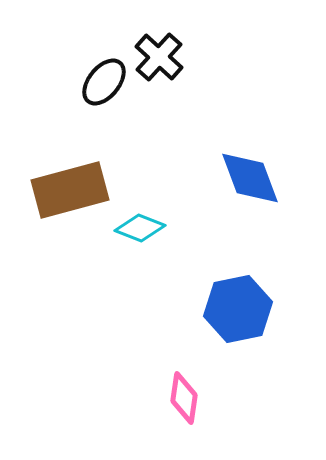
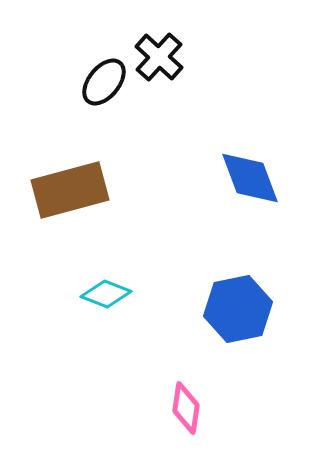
cyan diamond: moved 34 px left, 66 px down
pink diamond: moved 2 px right, 10 px down
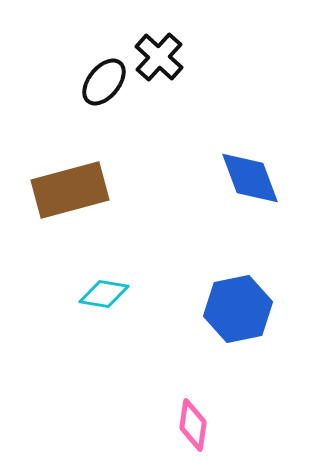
cyan diamond: moved 2 px left; rotated 12 degrees counterclockwise
pink diamond: moved 7 px right, 17 px down
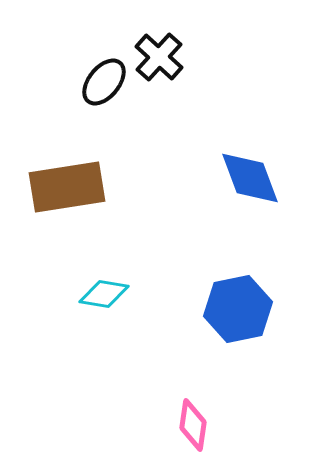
brown rectangle: moved 3 px left, 3 px up; rotated 6 degrees clockwise
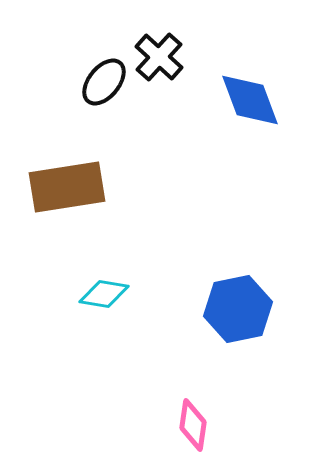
blue diamond: moved 78 px up
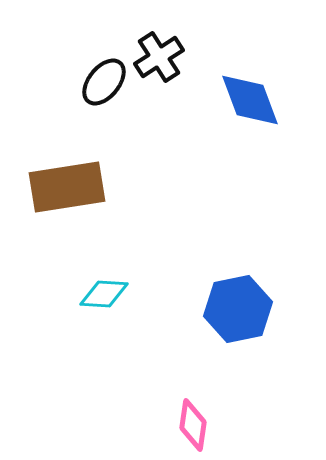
black cross: rotated 15 degrees clockwise
cyan diamond: rotated 6 degrees counterclockwise
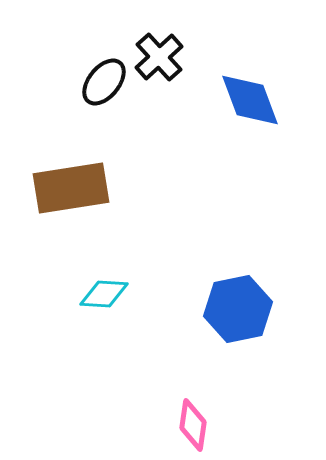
black cross: rotated 9 degrees counterclockwise
brown rectangle: moved 4 px right, 1 px down
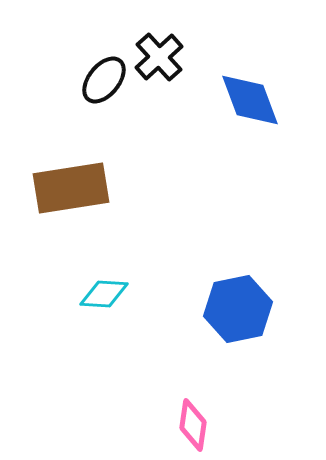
black ellipse: moved 2 px up
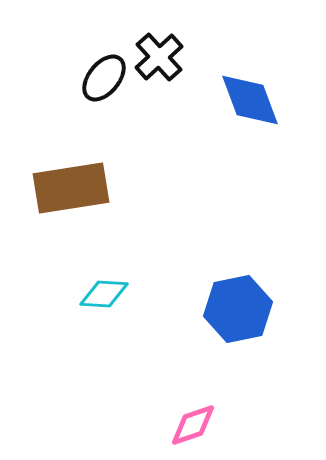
black ellipse: moved 2 px up
pink diamond: rotated 63 degrees clockwise
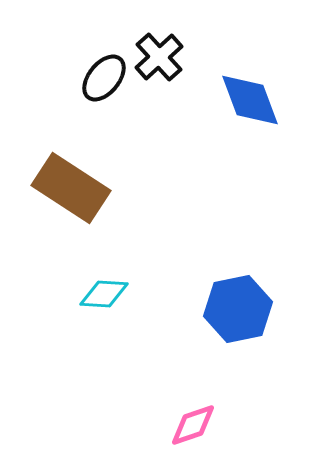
brown rectangle: rotated 42 degrees clockwise
